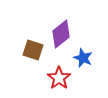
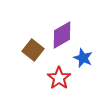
purple diamond: moved 1 px right, 1 px down; rotated 8 degrees clockwise
brown square: rotated 20 degrees clockwise
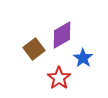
brown square: moved 1 px right, 1 px up; rotated 15 degrees clockwise
blue star: rotated 12 degrees clockwise
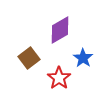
purple diamond: moved 2 px left, 5 px up
brown square: moved 5 px left, 9 px down
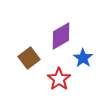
purple diamond: moved 1 px right, 6 px down
red star: moved 1 px down
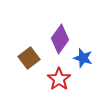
purple diamond: moved 1 px left, 3 px down; rotated 24 degrees counterclockwise
blue star: rotated 18 degrees counterclockwise
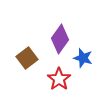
brown square: moved 2 px left
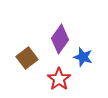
blue star: moved 1 px up
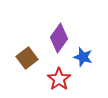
purple diamond: moved 1 px left, 1 px up
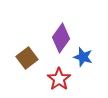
purple diamond: moved 2 px right
